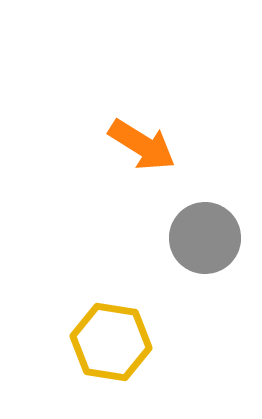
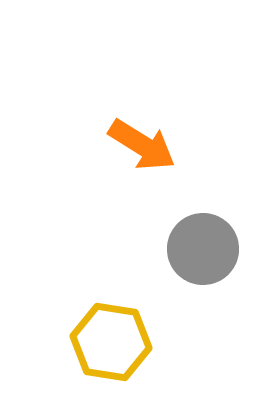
gray circle: moved 2 px left, 11 px down
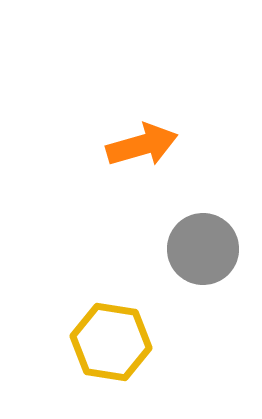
orange arrow: rotated 48 degrees counterclockwise
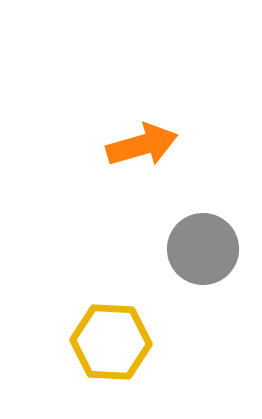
yellow hexagon: rotated 6 degrees counterclockwise
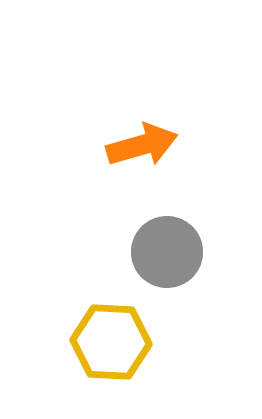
gray circle: moved 36 px left, 3 px down
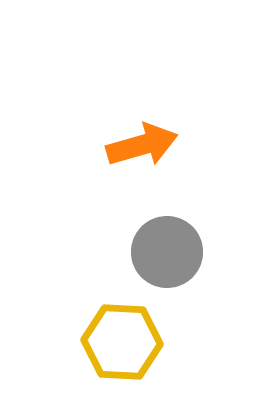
yellow hexagon: moved 11 px right
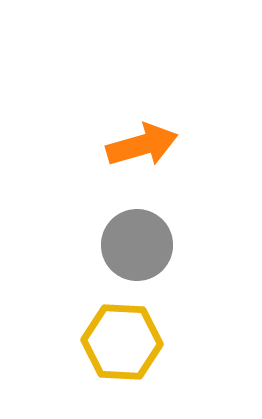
gray circle: moved 30 px left, 7 px up
